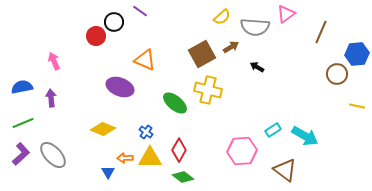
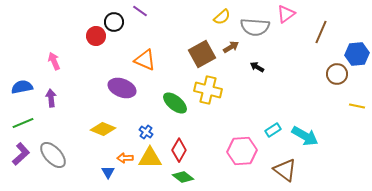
purple ellipse: moved 2 px right, 1 px down
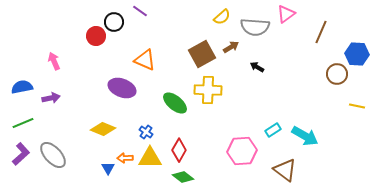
blue hexagon: rotated 10 degrees clockwise
yellow cross: rotated 12 degrees counterclockwise
purple arrow: rotated 84 degrees clockwise
blue triangle: moved 4 px up
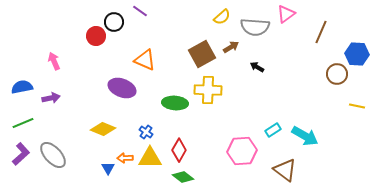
green ellipse: rotated 35 degrees counterclockwise
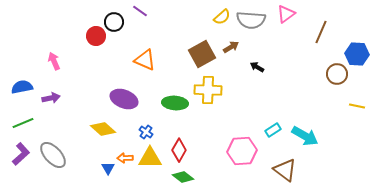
gray semicircle: moved 4 px left, 7 px up
purple ellipse: moved 2 px right, 11 px down
yellow diamond: rotated 20 degrees clockwise
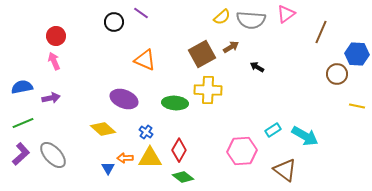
purple line: moved 1 px right, 2 px down
red circle: moved 40 px left
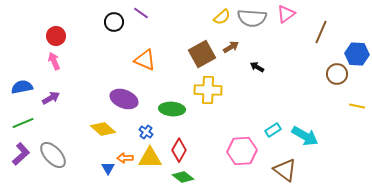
gray semicircle: moved 1 px right, 2 px up
purple arrow: rotated 18 degrees counterclockwise
green ellipse: moved 3 px left, 6 px down
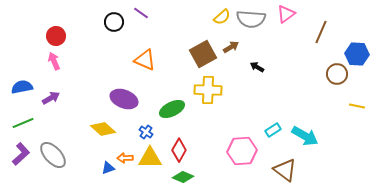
gray semicircle: moved 1 px left, 1 px down
brown square: moved 1 px right
green ellipse: rotated 30 degrees counterclockwise
blue triangle: rotated 40 degrees clockwise
green diamond: rotated 15 degrees counterclockwise
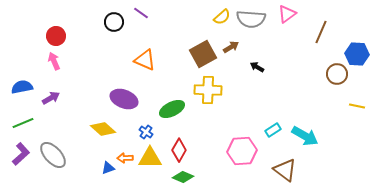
pink triangle: moved 1 px right
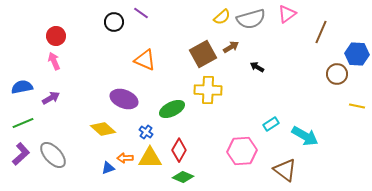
gray semicircle: rotated 20 degrees counterclockwise
cyan rectangle: moved 2 px left, 6 px up
